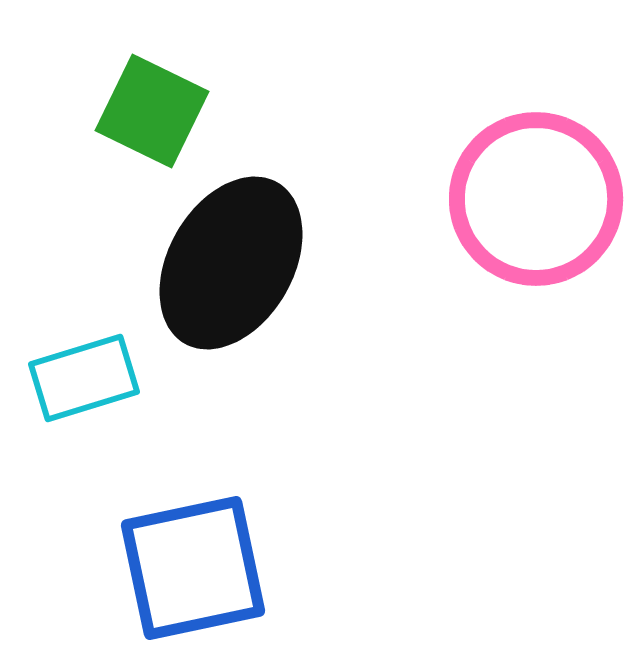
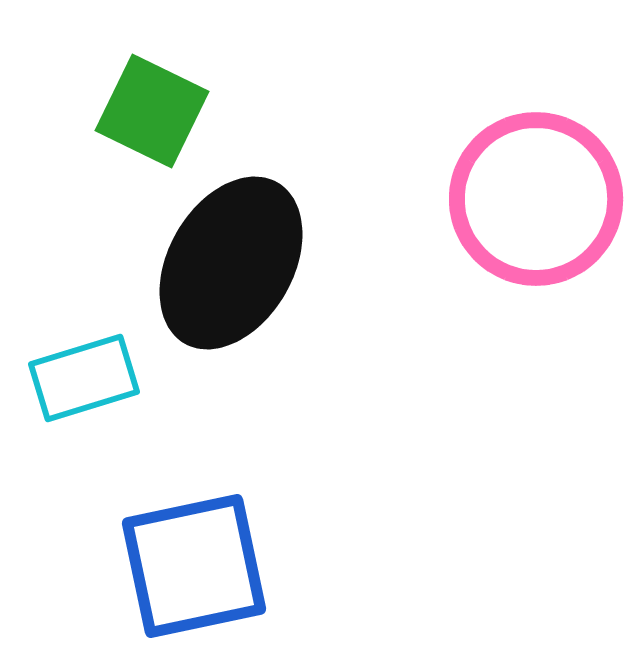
blue square: moved 1 px right, 2 px up
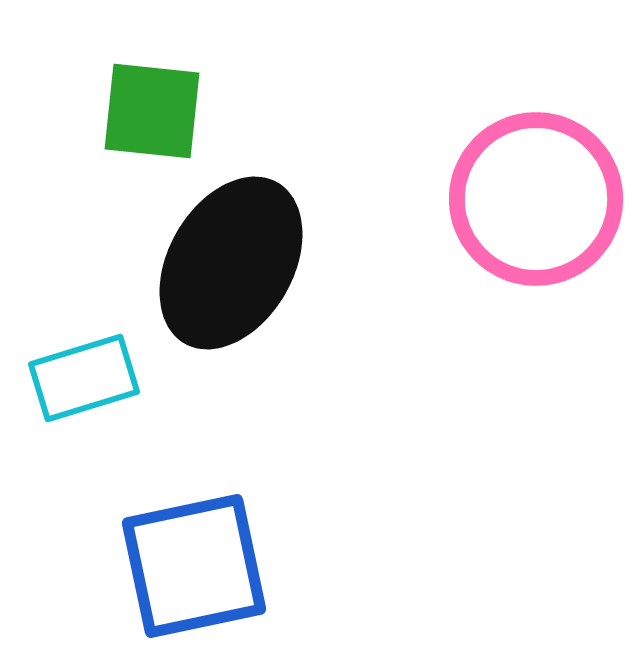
green square: rotated 20 degrees counterclockwise
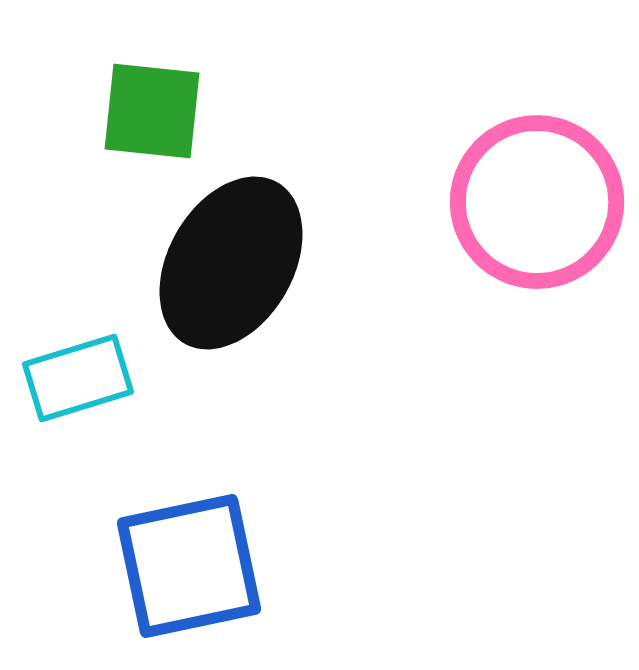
pink circle: moved 1 px right, 3 px down
cyan rectangle: moved 6 px left
blue square: moved 5 px left
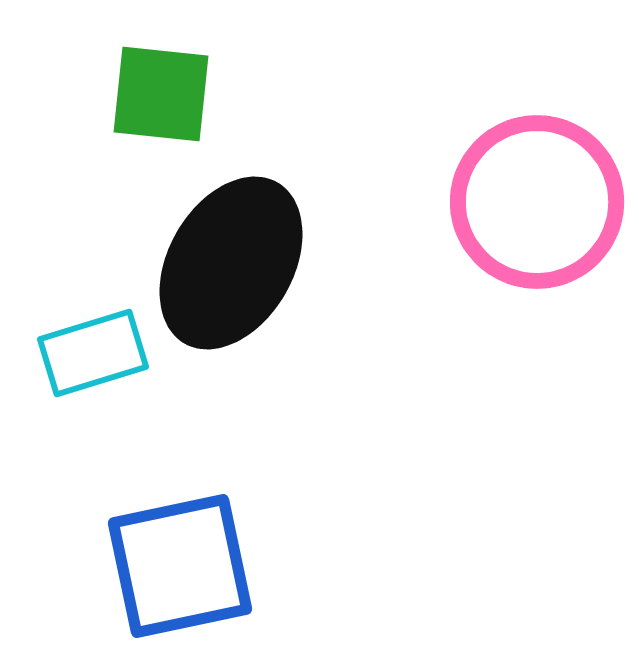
green square: moved 9 px right, 17 px up
cyan rectangle: moved 15 px right, 25 px up
blue square: moved 9 px left
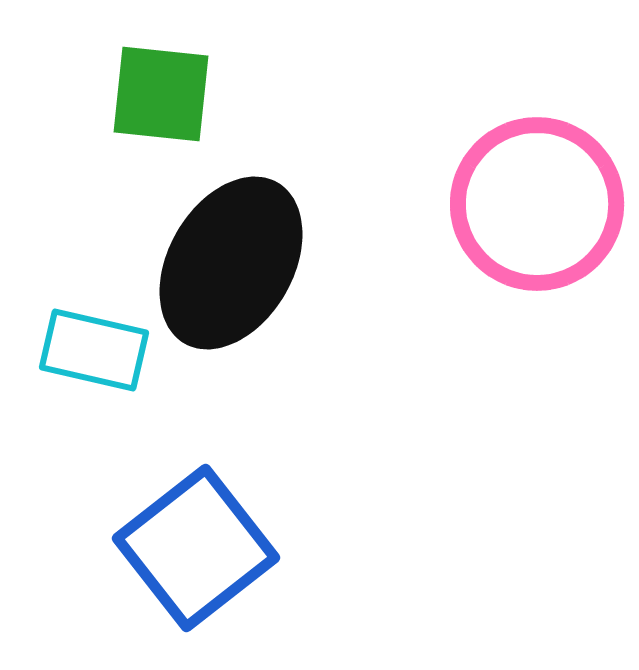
pink circle: moved 2 px down
cyan rectangle: moved 1 px right, 3 px up; rotated 30 degrees clockwise
blue square: moved 16 px right, 18 px up; rotated 26 degrees counterclockwise
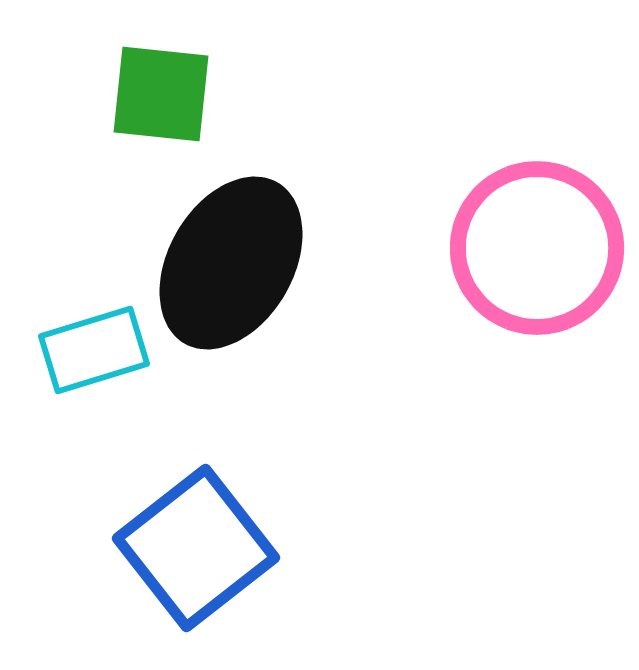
pink circle: moved 44 px down
cyan rectangle: rotated 30 degrees counterclockwise
